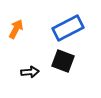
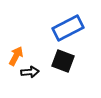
orange arrow: moved 27 px down
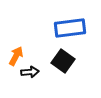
blue rectangle: moved 2 px right; rotated 20 degrees clockwise
black square: rotated 15 degrees clockwise
